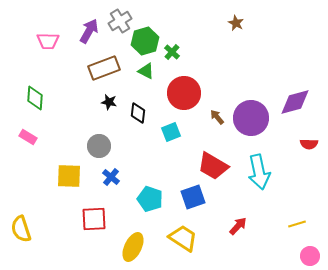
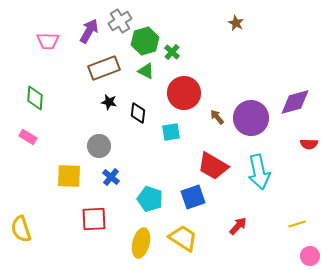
cyan square: rotated 12 degrees clockwise
yellow ellipse: moved 8 px right, 4 px up; rotated 12 degrees counterclockwise
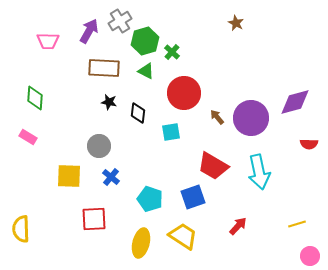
brown rectangle: rotated 24 degrees clockwise
yellow semicircle: rotated 16 degrees clockwise
yellow trapezoid: moved 2 px up
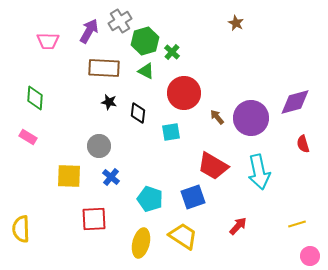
red semicircle: moved 6 px left; rotated 72 degrees clockwise
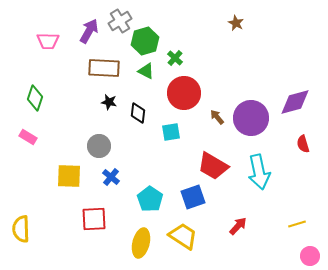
green cross: moved 3 px right, 6 px down
green diamond: rotated 15 degrees clockwise
cyan pentagon: rotated 15 degrees clockwise
